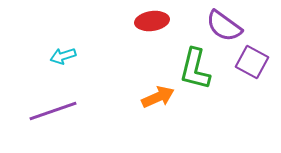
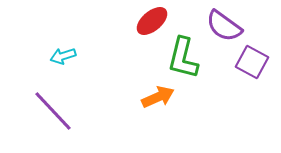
red ellipse: rotated 32 degrees counterclockwise
green L-shape: moved 12 px left, 11 px up
purple line: rotated 66 degrees clockwise
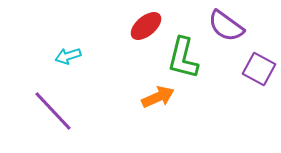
red ellipse: moved 6 px left, 5 px down
purple semicircle: moved 2 px right
cyan arrow: moved 5 px right
purple square: moved 7 px right, 7 px down
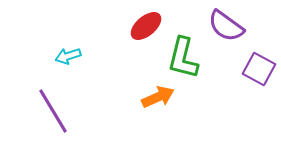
purple line: rotated 12 degrees clockwise
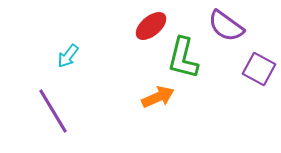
red ellipse: moved 5 px right
cyan arrow: rotated 35 degrees counterclockwise
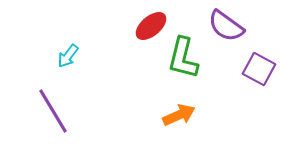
orange arrow: moved 21 px right, 18 px down
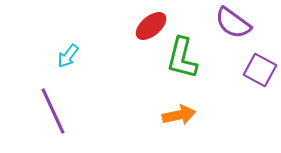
purple semicircle: moved 7 px right, 3 px up
green L-shape: moved 1 px left
purple square: moved 1 px right, 1 px down
purple line: rotated 6 degrees clockwise
orange arrow: rotated 12 degrees clockwise
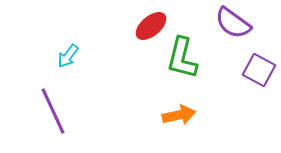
purple square: moved 1 px left
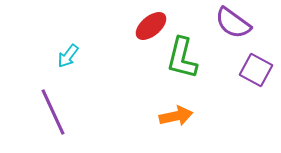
purple square: moved 3 px left
purple line: moved 1 px down
orange arrow: moved 3 px left, 1 px down
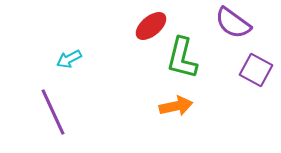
cyan arrow: moved 1 px right, 3 px down; rotated 25 degrees clockwise
orange arrow: moved 10 px up
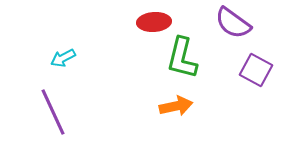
red ellipse: moved 3 px right, 4 px up; rotated 36 degrees clockwise
cyan arrow: moved 6 px left, 1 px up
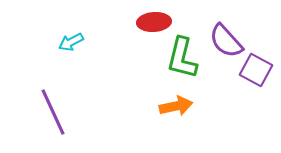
purple semicircle: moved 7 px left, 18 px down; rotated 12 degrees clockwise
cyan arrow: moved 8 px right, 16 px up
